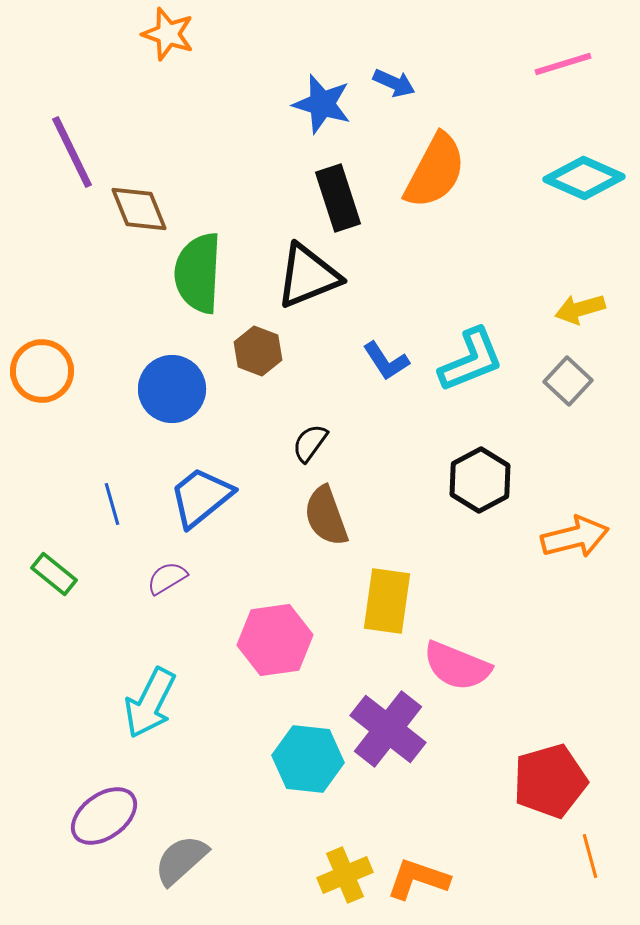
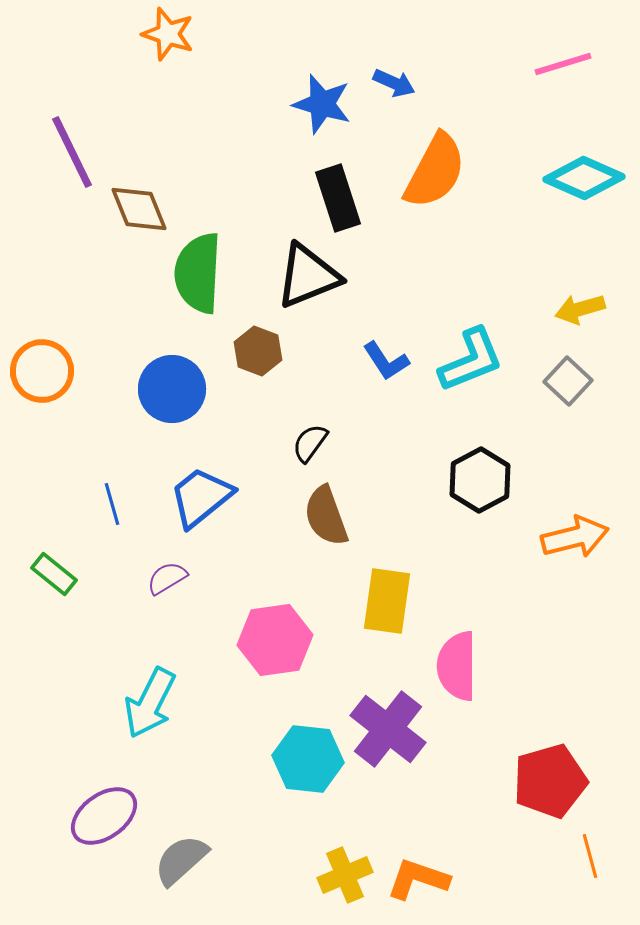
pink semicircle: rotated 68 degrees clockwise
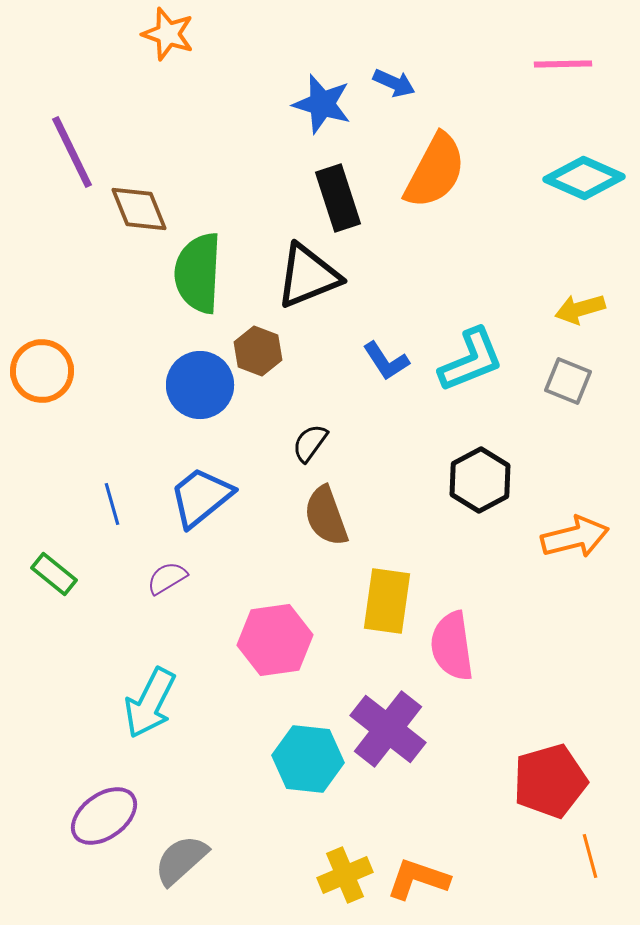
pink line: rotated 16 degrees clockwise
gray square: rotated 21 degrees counterclockwise
blue circle: moved 28 px right, 4 px up
pink semicircle: moved 5 px left, 20 px up; rotated 8 degrees counterclockwise
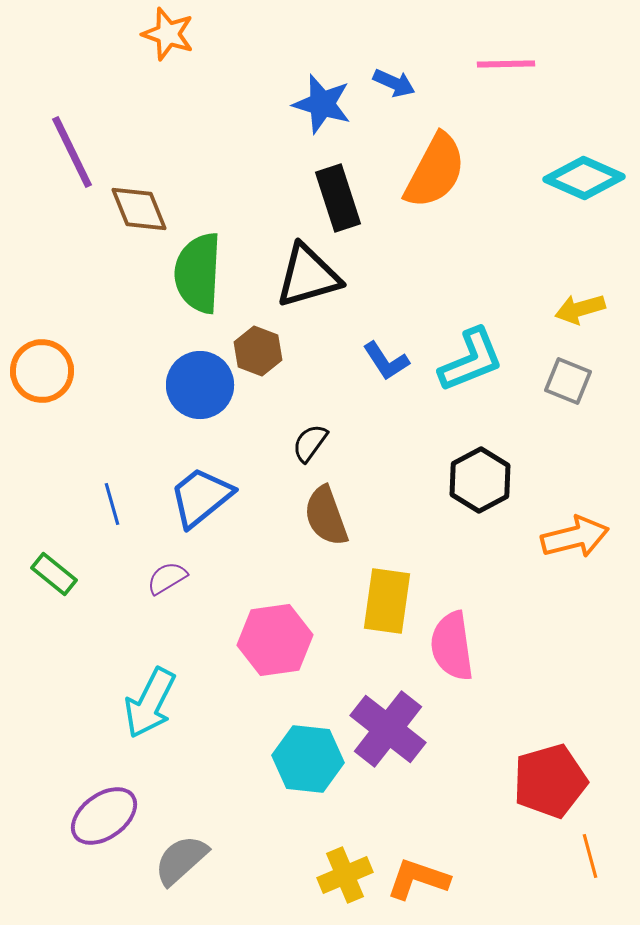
pink line: moved 57 px left
black triangle: rotated 6 degrees clockwise
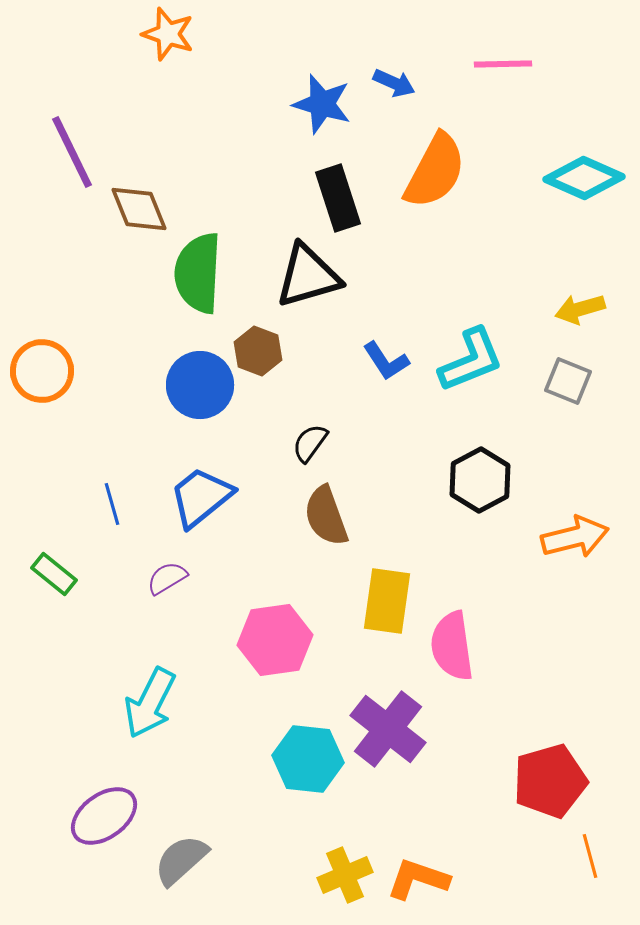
pink line: moved 3 px left
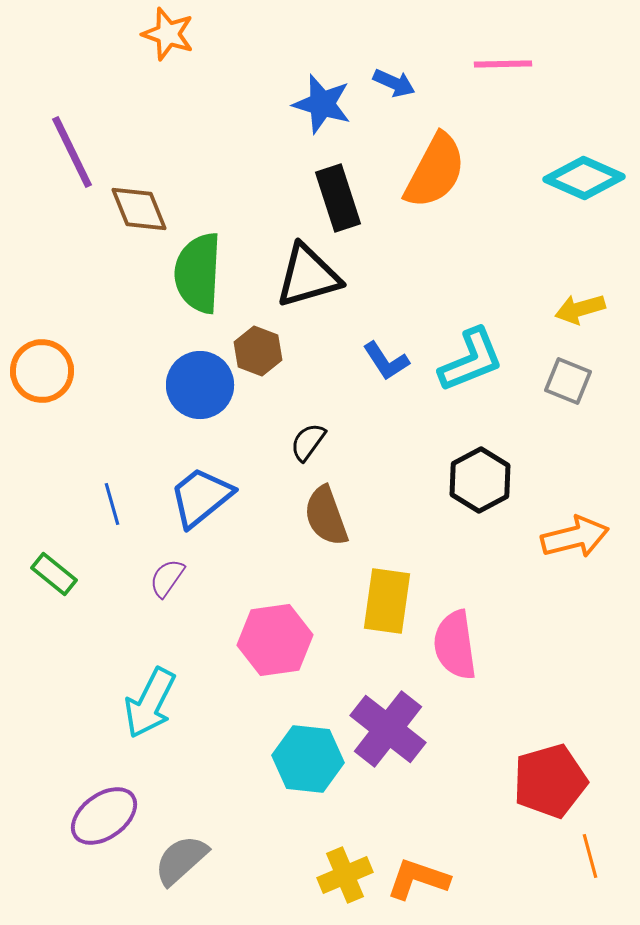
black semicircle: moved 2 px left, 1 px up
purple semicircle: rotated 24 degrees counterclockwise
pink semicircle: moved 3 px right, 1 px up
